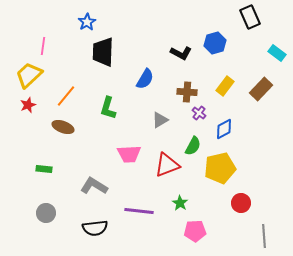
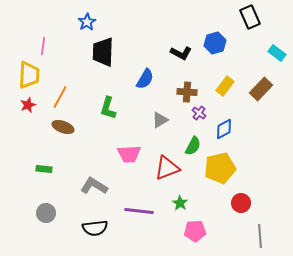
yellow trapezoid: rotated 136 degrees clockwise
orange line: moved 6 px left, 1 px down; rotated 10 degrees counterclockwise
red triangle: moved 3 px down
gray line: moved 4 px left
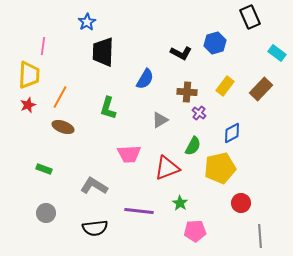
blue diamond: moved 8 px right, 4 px down
green rectangle: rotated 14 degrees clockwise
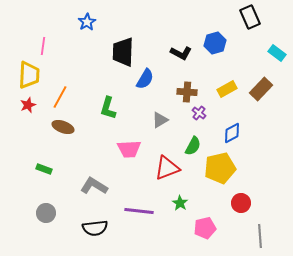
black trapezoid: moved 20 px right
yellow rectangle: moved 2 px right, 3 px down; rotated 24 degrees clockwise
pink trapezoid: moved 5 px up
pink pentagon: moved 10 px right, 3 px up; rotated 10 degrees counterclockwise
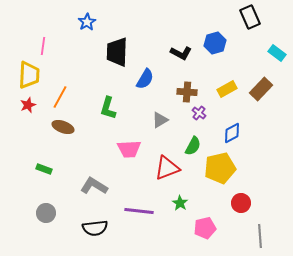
black trapezoid: moved 6 px left
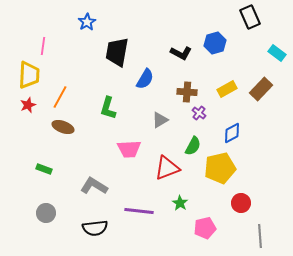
black trapezoid: rotated 8 degrees clockwise
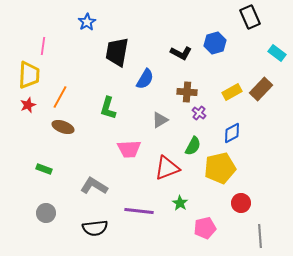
yellow rectangle: moved 5 px right, 3 px down
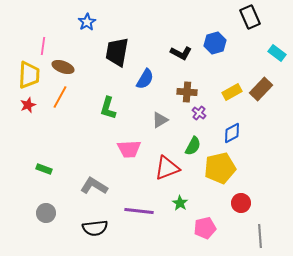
brown ellipse: moved 60 px up
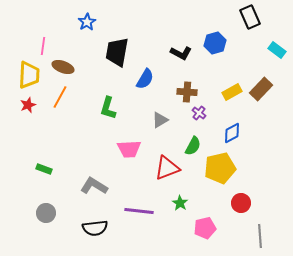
cyan rectangle: moved 3 px up
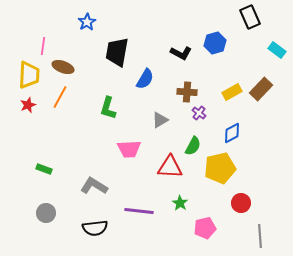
red triangle: moved 3 px right, 1 px up; rotated 24 degrees clockwise
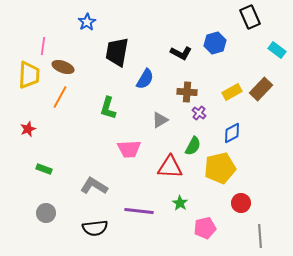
red star: moved 24 px down
